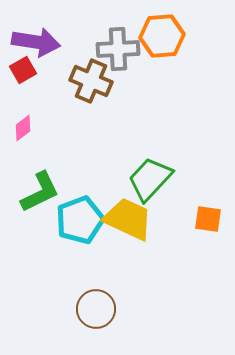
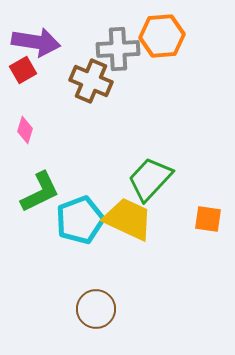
pink diamond: moved 2 px right, 2 px down; rotated 36 degrees counterclockwise
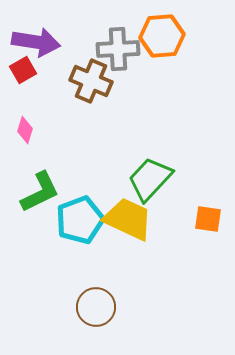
brown circle: moved 2 px up
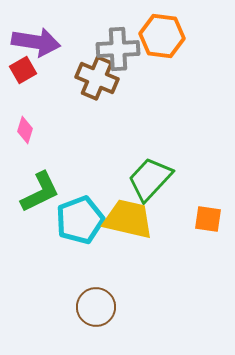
orange hexagon: rotated 12 degrees clockwise
brown cross: moved 6 px right, 3 px up
yellow trapezoid: rotated 12 degrees counterclockwise
